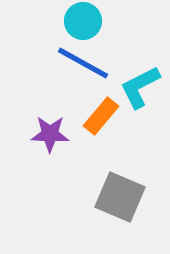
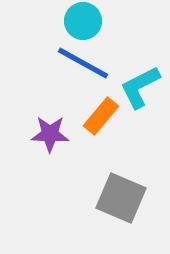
gray square: moved 1 px right, 1 px down
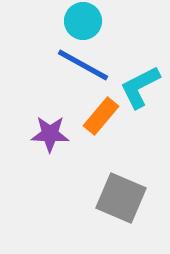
blue line: moved 2 px down
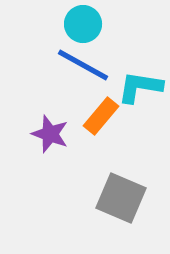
cyan circle: moved 3 px down
cyan L-shape: rotated 36 degrees clockwise
purple star: rotated 18 degrees clockwise
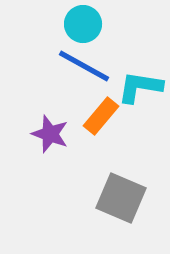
blue line: moved 1 px right, 1 px down
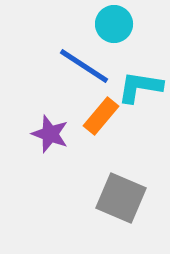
cyan circle: moved 31 px right
blue line: rotated 4 degrees clockwise
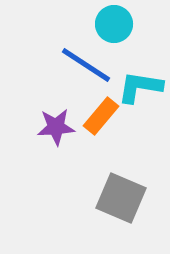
blue line: moved 2 px right, 1 px up
purple star: moved 6 px right, 7 px up; rotated 24 degrees counterclockwise
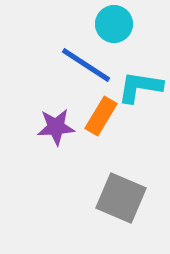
orange rectangle: rotated 9 degrees counterclockwise
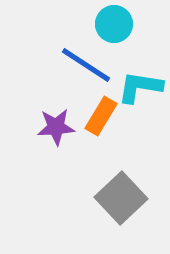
gray square: rotated 24 degrees clockwise
